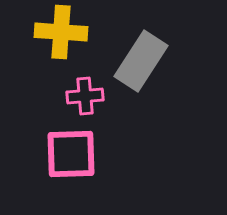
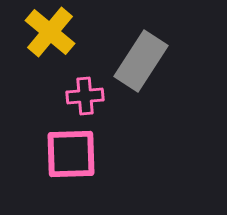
yellow cross: moved 11 px left; rotated 36 degrees clockwise
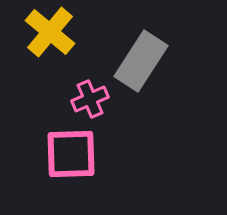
pink cross: moved 5 px right, 3 px down; rotated 18 degrees counterclockwise
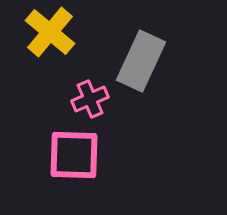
gray rectangle: rotated 8 degrees counterclockwise
pink square: moved 3 px right, 1 px down; rotated 4 degrees clockwise
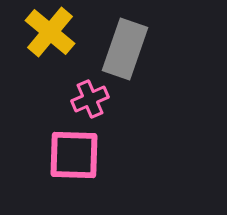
gray rectangle: moved 16 px left, 12 px up; rotated 6 degrees counterclockwise
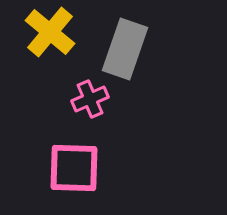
pink square: moved 13 px down
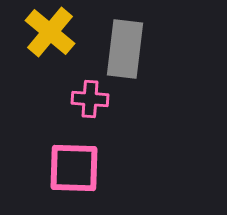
gray rectangle: rotated 12 degrees counterclockwise
pink cross: rotated 27 degrees clockwise
